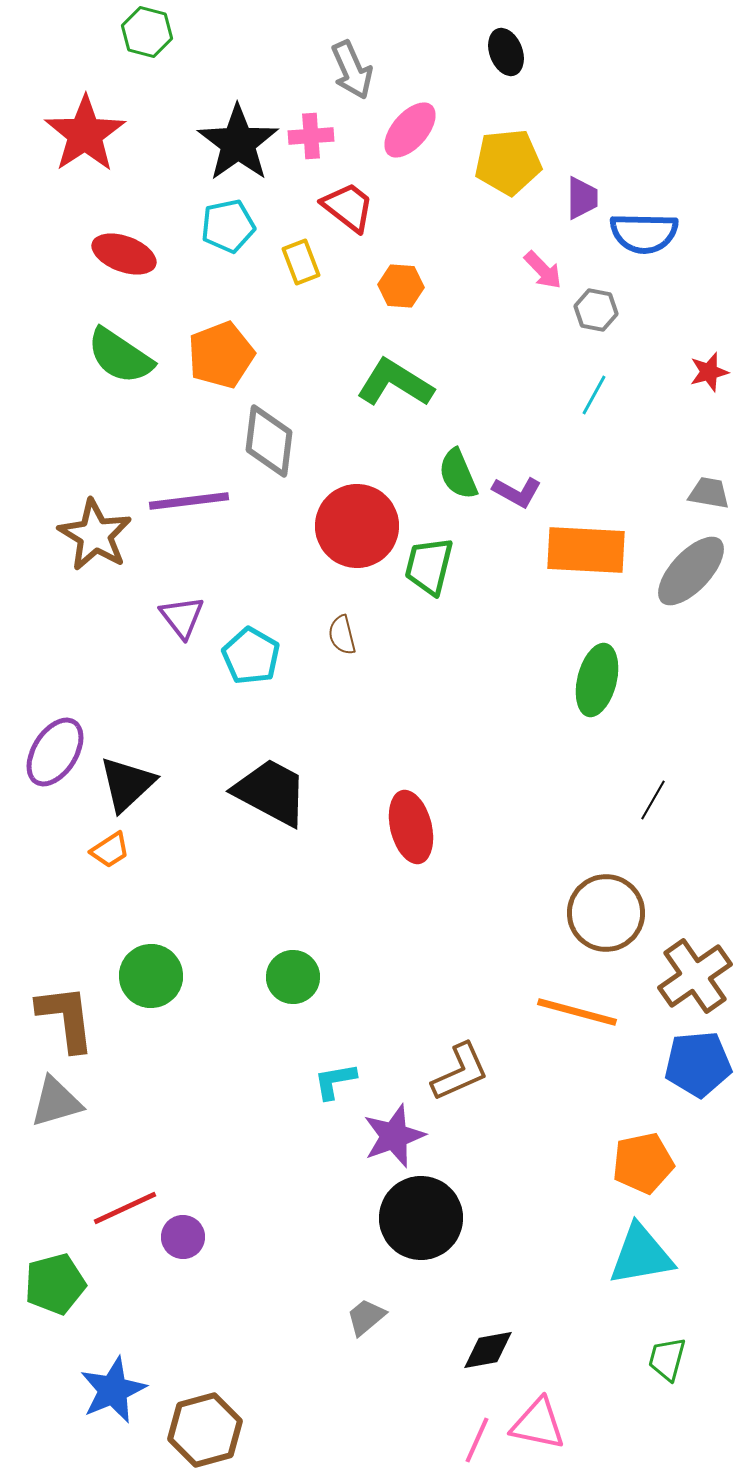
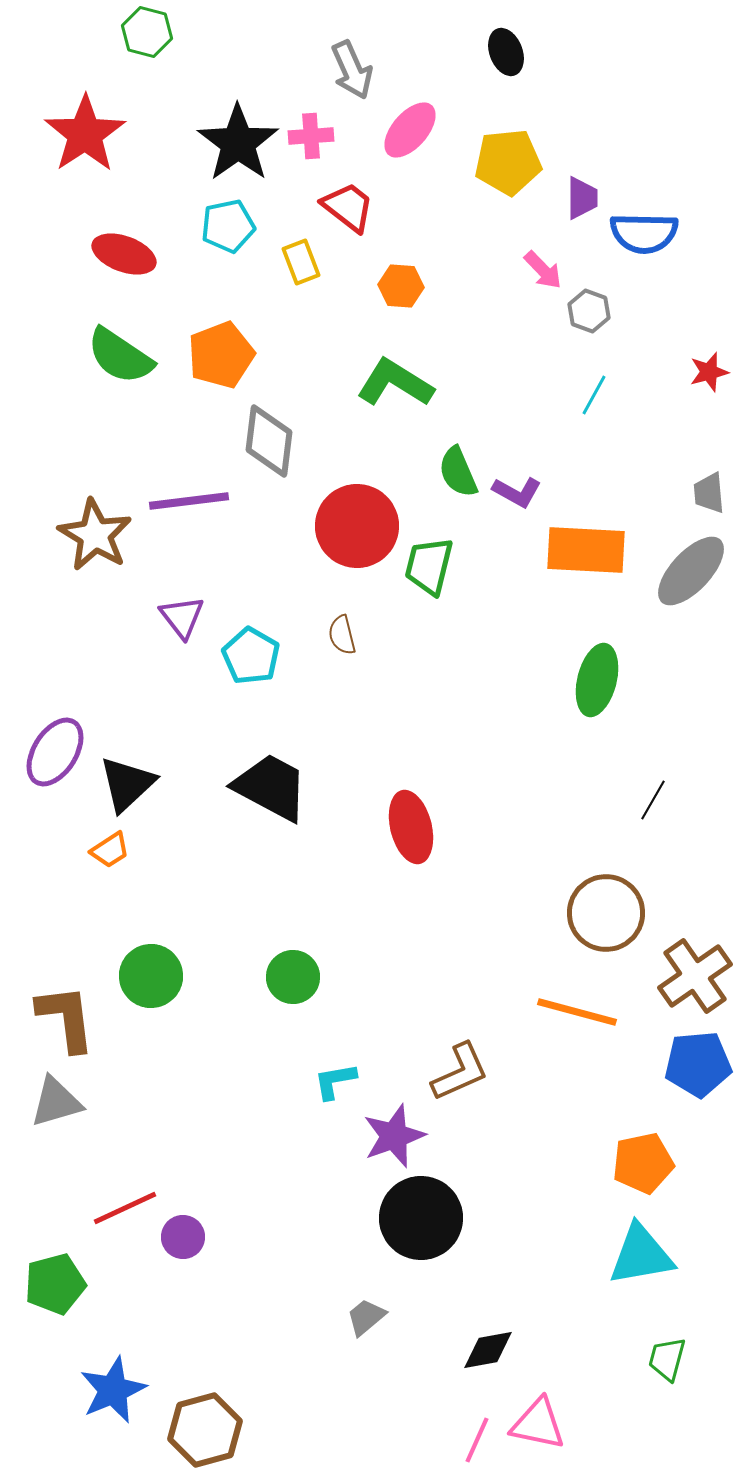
gray hexagon at (596, 310): moved 7 px left, 1 px down; rotated 9 degrees clockwise
green semicircle at (458, 474): moved 2 px up
gray trapezoid at (709, 493): rotated 105 degrees counterclockwise
black trapezoid at (271, 792): moved 5 px up
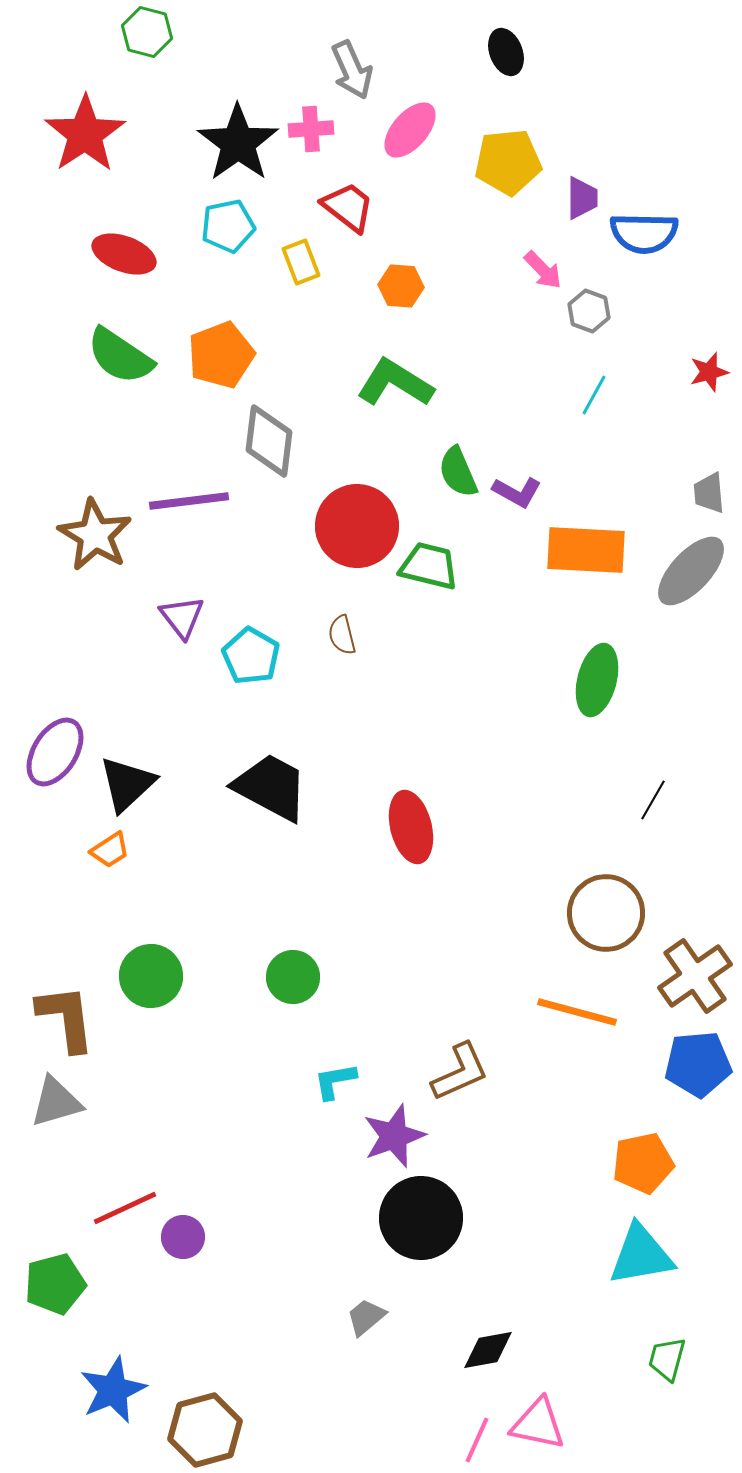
pink cross at (311, 136): moved 7 px up
green trapezoid at (429, 566): rotated 90 degrees clockwise
